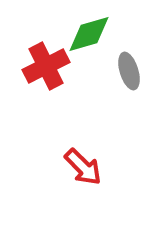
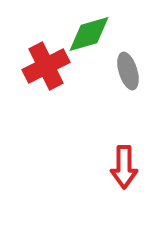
gray ellipse: moved 1 px left
red arrow: moved 41 px right; rotated 45 degrees clockwise
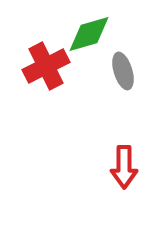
gray ellipse: moved 5 px left
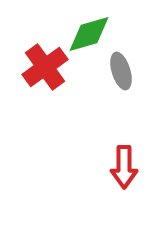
red cross: moved 1 px left, 1 px down; rotated 9 degrees counterclockwise
gray ellipse: moved 2 px left
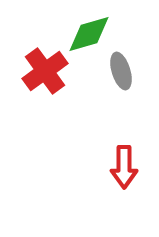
red cross: moved 4 px down
